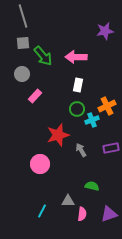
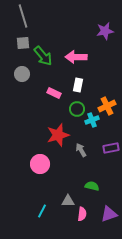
pink rectangle: moved 19 px right, 3 px up; rotated 72 degrees clockwise
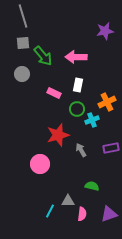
orange cross: moved 4 px up
cyan line: moved 8 px right
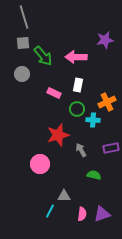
gray line: moved 1 px right, 1 px down
purple star: moved 9 px down
cyan cross: moved 1 px right; rotated 24 degrees clockwise
green semicircle: moved 2 px right, 11 px up
gray triangle: moved 4 px left, 5 px up
purple triangle: moved 7 px left
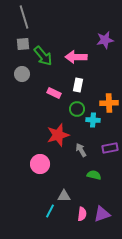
gray square: moved 1 px down
orange cross: moved 2 px right, 1 px down; rotated 24 degrees clockwise
purple rectangle: moved 1 px left
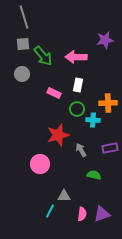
orange cross: moved 1 px left
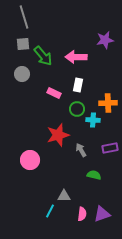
pink circle: moved 10 px left, 4 px up
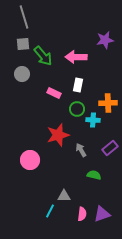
purple rectangle: rotated 28 degrees counterclockwise
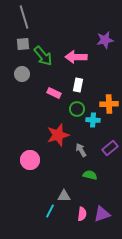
orange cross: moved 1 px right, 1 px down
green semicircle: moved 4 px left
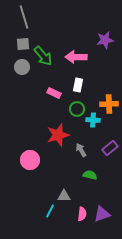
gray circle: moved 7 px up
